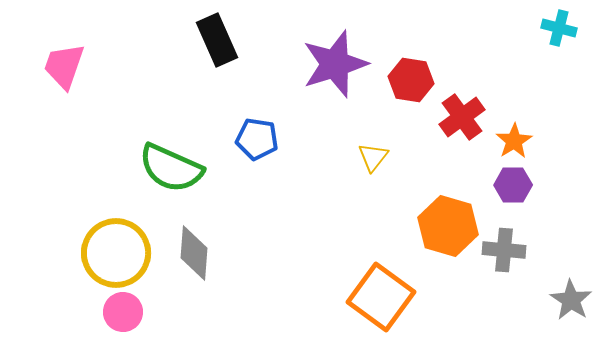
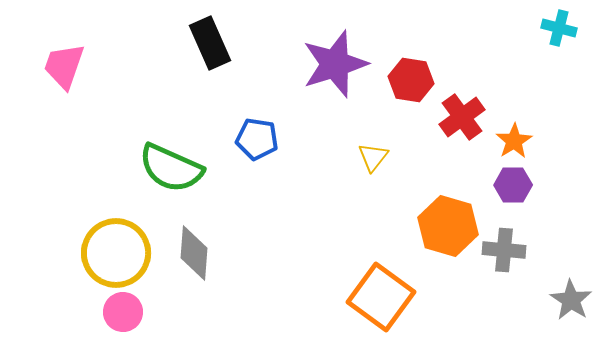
black rectangle: moved 7 px left, 3 px down
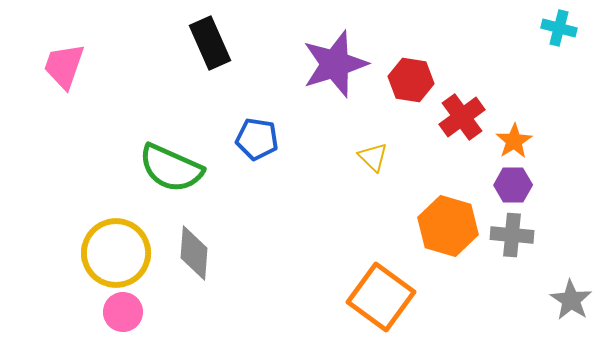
yellow triangle: rotated 24 degrees counterclockwise
gray cross: moved 8 px right, 15 px up
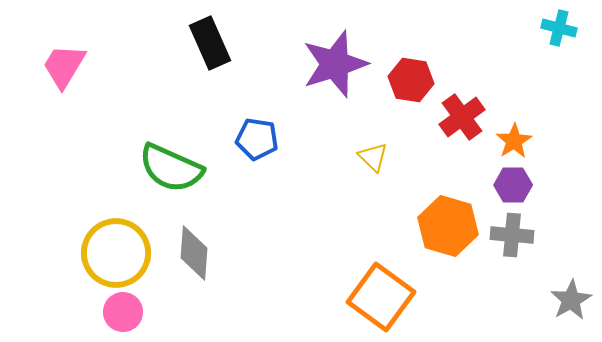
pink trapezoid: rotated 12 degrees clockwise
gray star: rotated 9 degrees clockwise
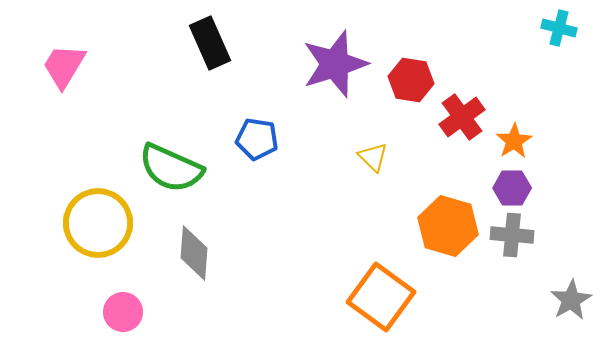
purple hexagon: moved 1 px left, 3 px down
yellow circle: moved 18 px left, 30 px up
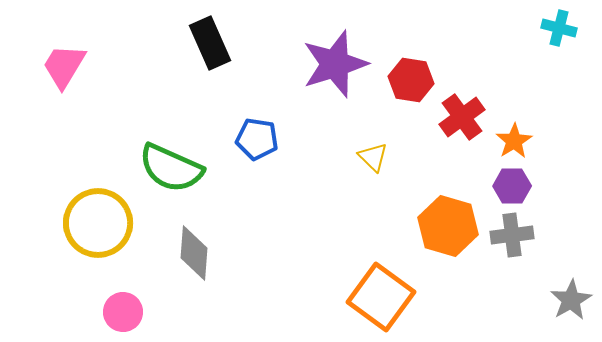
purple hexagon: moved 2 px up
gray cross: rotated 12 degrees counterclockwise
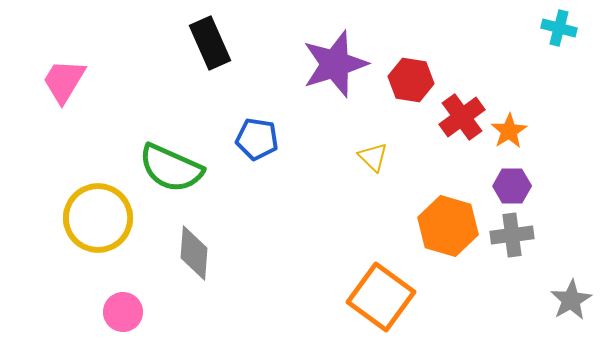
pink trapezoid: moved 15 px down
orange star: moved 5 px left, 10 px up
yellow circle: moved 5 px up
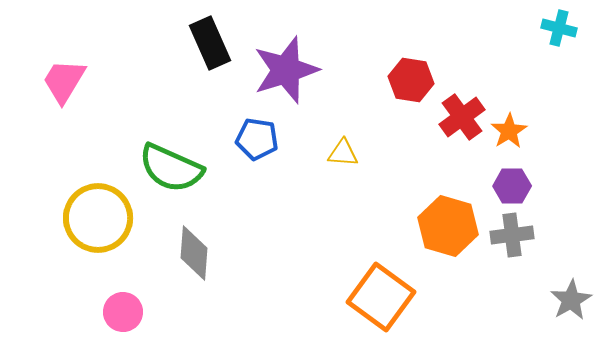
purple star: moved 49 px left, 6 px down
yellow triangle: moved 30 px left, 4 px up; rotated 40 degrees counterclockwise
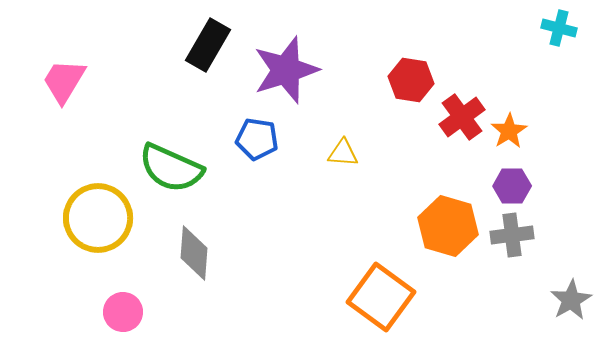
black rectangle: moved 2 px left, 2 px down; rotated 54 degrees clockwise
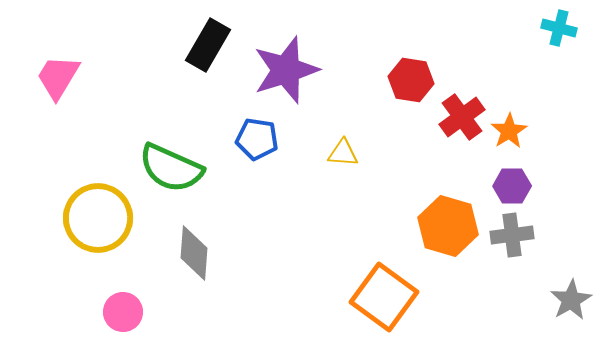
pink trapezoid: moved 6 px left, 4 px up
orange square: moved 3 px right
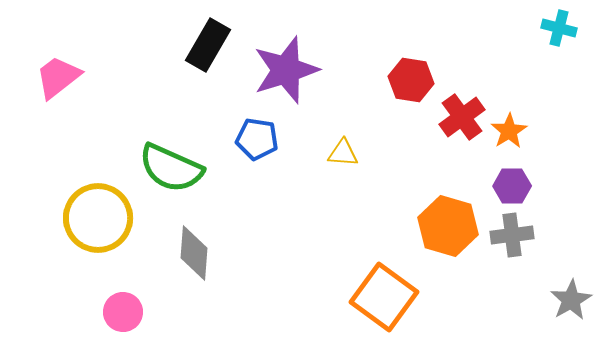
pink trapezoid: rotated 21 degrees clockwise
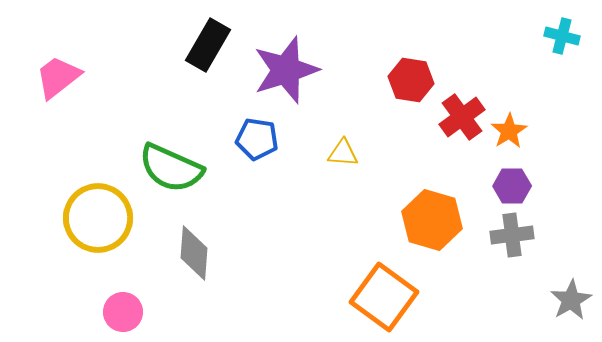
cyan cross: moved 3 px right, 8 px down
orange hexagon: moved 16 px left, 6 px up
